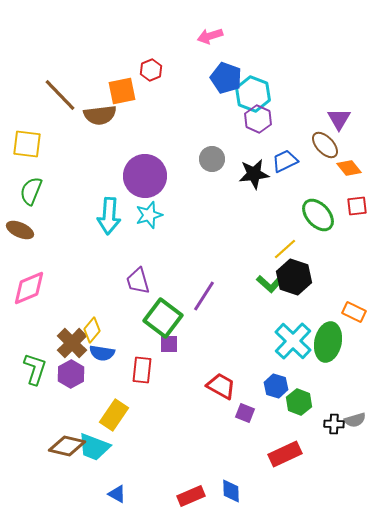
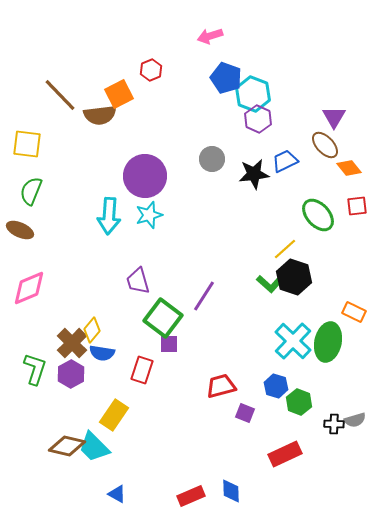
orange square at (122, 91): moved 3 px left, 3 px down; rotated 16 degrees counterclockwise
purple triangle at (339, 119): moved 5 px left, 2 px up
red rectangle at (142, 370): rotated 12 degrees clockwise
red trapezoid at (221, 386): rotated 44 degrees counterclockwise
cyan trapezoid at (94, 447): rotated 24 degrees clockwise
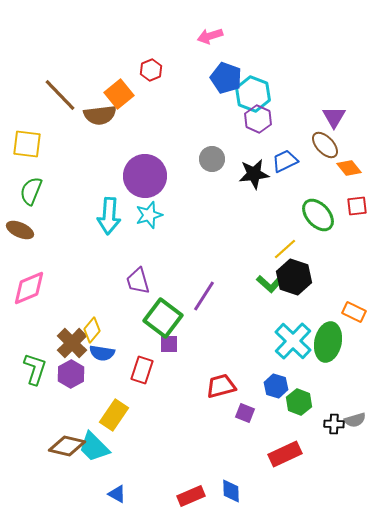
orange square at (119, 94): rotated 12 degrees counterclockwise
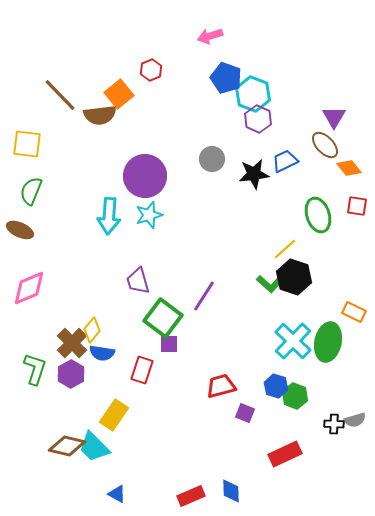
red square at (357, 206): rotated 15 degrees clockwise
green ellipse at (318, 215): rotated 24 degrees clockwise
green hexagon at (299, 402): moved 4 px left, 6 px up
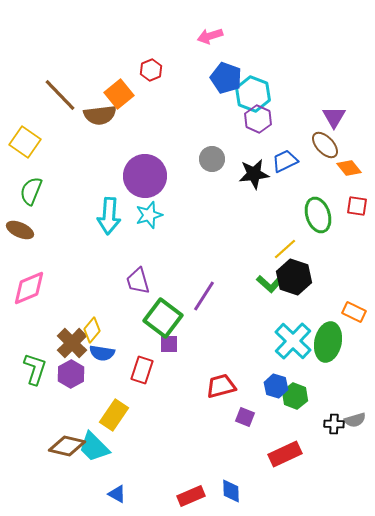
yellow square at (27, 144): moved 2 px left, 2 px up; rotated 28 degrees clockwise
purple square at (245, 413): moved 4 px down
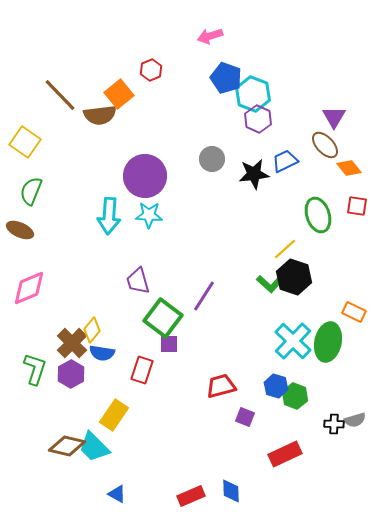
cyan star at (149, 215): rotated 20 degrees clockwise
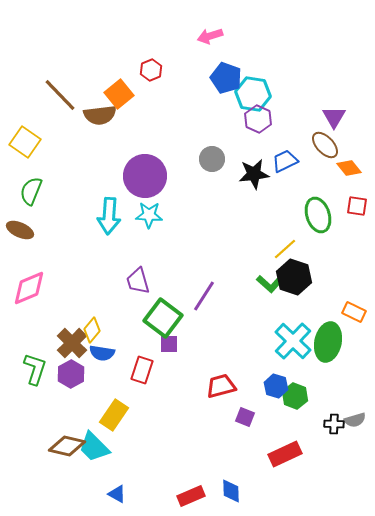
cyan hexagon at (253, 94): rotated 12 degrees counterclockwise
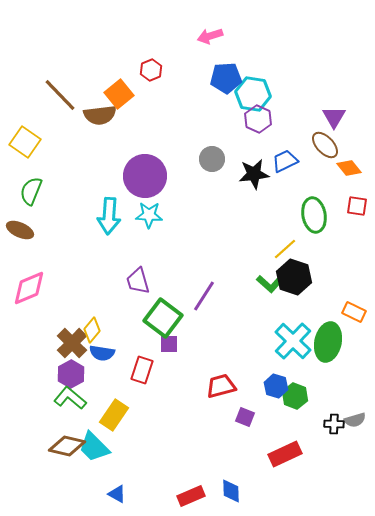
blue pentagon at (226, 78): rotated 24 degrees counterclockwise
green ellipse at (318, 215): moved 4 px left; rotated 8 degrees clockwise
green L-shape at (35, 369): moved 35 px right, 29 px down; rotated 68 degrees counterclockwise
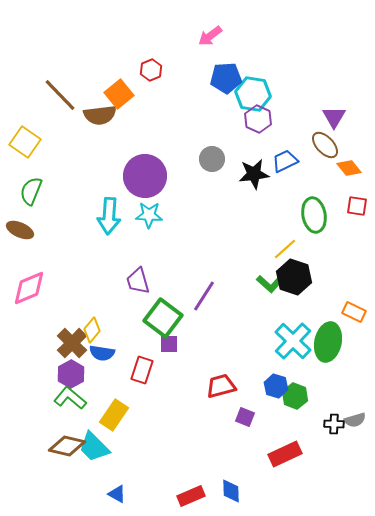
pink arrow at (210, 36): rotated 20 degrees counterclockwise
